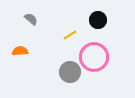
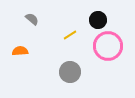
gray semicircle: moved 1 px right
pink circle: moved 14 px right, 11 px up
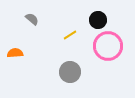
orange semicircle: moved 5 px left, 2 px down
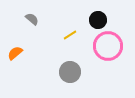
orange semicircle: rotated 35 degrees counterclockwise
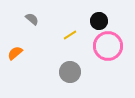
black circle: moved 1 px right, 1 px down
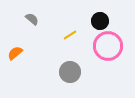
black circle: moved 1 px right
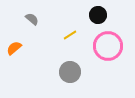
black circle: moved 2 px left, 6 px up
orange semicircle: moved 1 px left, 5 px up
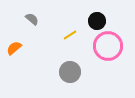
black circle: moved 1 px left, 6 px down
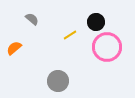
black circle: moved 1 px left, 1 px down
pink circle: moved 1 px left, 1 px down
gray circle: moved 12 px left, 9 px down
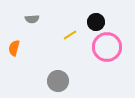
gray semicircle: rotated 136 degrees clockwise
orange semicircle: rotated 35 degrees counterclockwise
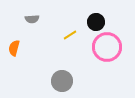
gray circle: moved 4 px right
